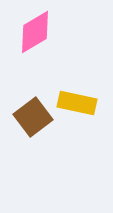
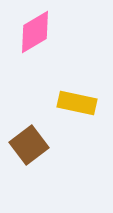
brown square: moved 4 px left, 28 px down
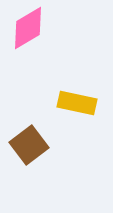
pink diamond: moved 7 px left, 4 px up
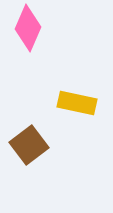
pink diamond: rotated 36 degrees counterclockwise
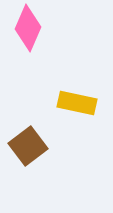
brown square: moved 1 px left, 1 px down
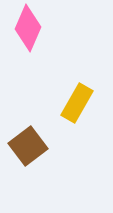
yellow rectangle: rotated 72 degrees counterclockwise
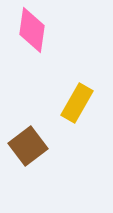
pink diamond: moved 4 px right, 2 px down; rotated 15 degrees counterclockwise
